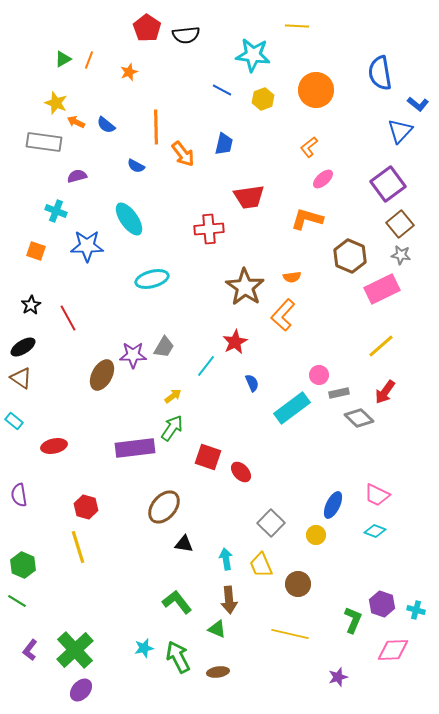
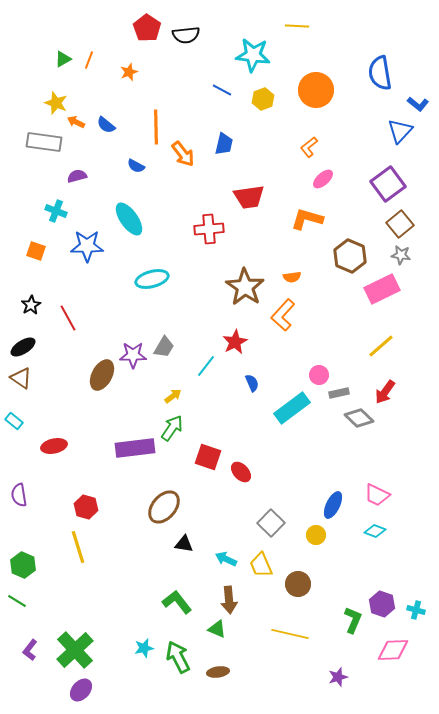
cyan arrow at (226, 559): rotated 55 degrees counterclockwise
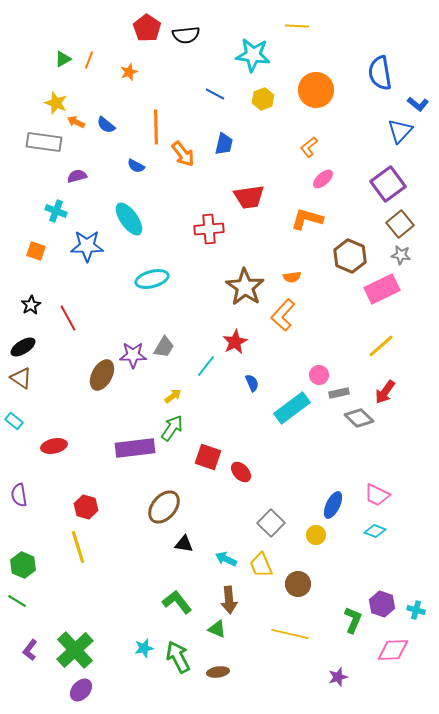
blue line at (222, 90): moved 7 px left, 4 px down
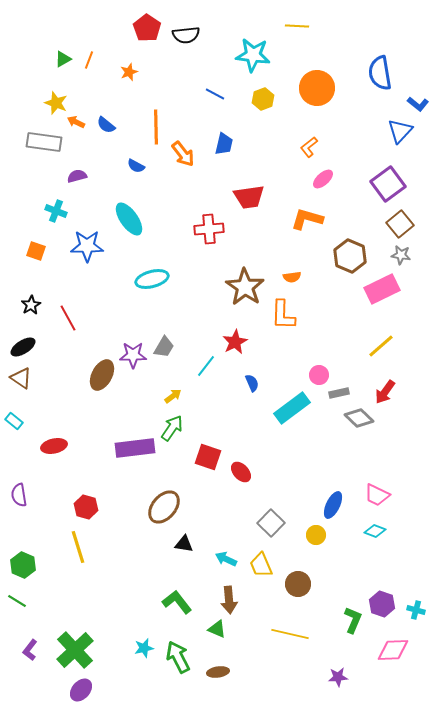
orange circle at (316, 90): moved 1 px right, 2 px up
orange L-shape at (283, 315): rotated 40 degrees counterclockwise
purple star at (338, 677): rotated 12 degrees clockwise
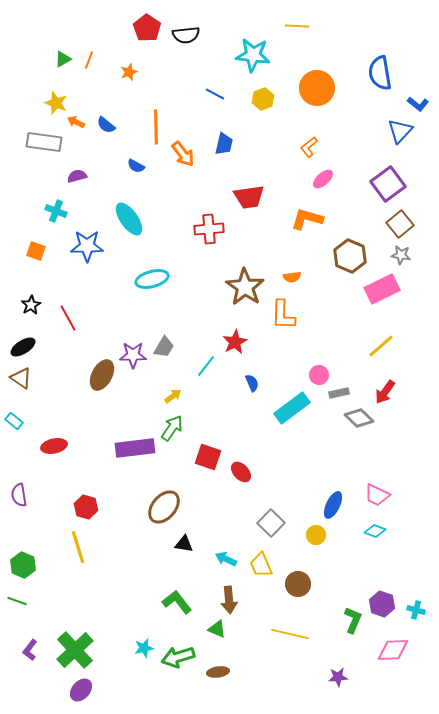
green line at (17, 601): rotated 12 degrees counterclockwise
green arrow at (178, 657): rotated 80 degrees counterclockwise
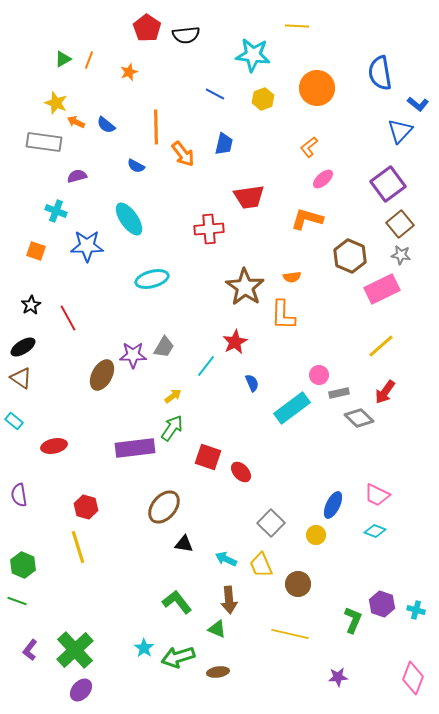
cyan star at (144, 648): rotated 24 degrees counterclockwise
pink diamond at (393, 650): moved 20 px right, 28 px down; rotated 68 degrees counterclockwise
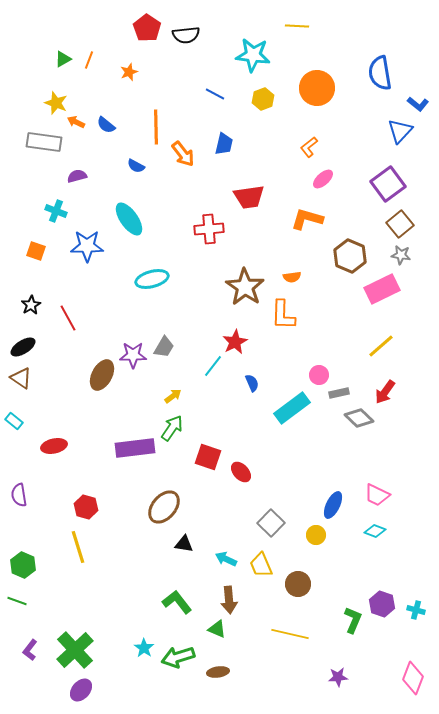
cyan line at (206, 366): moved 7 px right
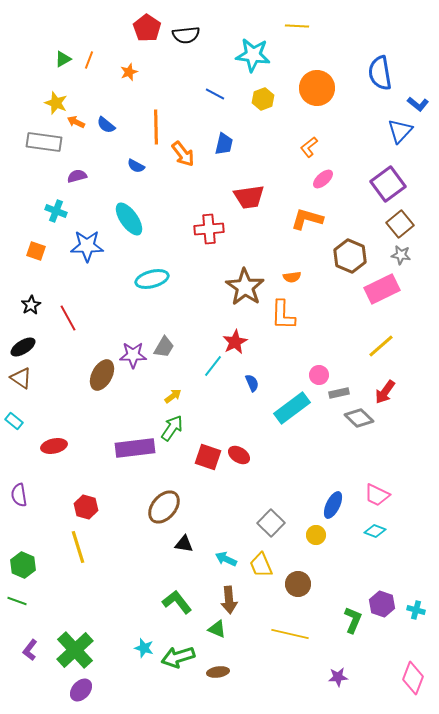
red ellipse at (241, 472): moved 2 px left, 17 px up; rotated 15 degrees counterclockwise
cyan star at (144, 648): rotated 18 degrees counterclockwise
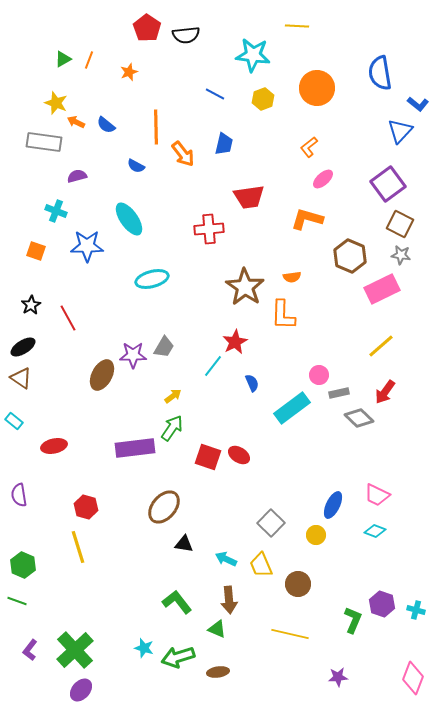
brown square at (400, 224): rotated 24 degrees counterclockwise
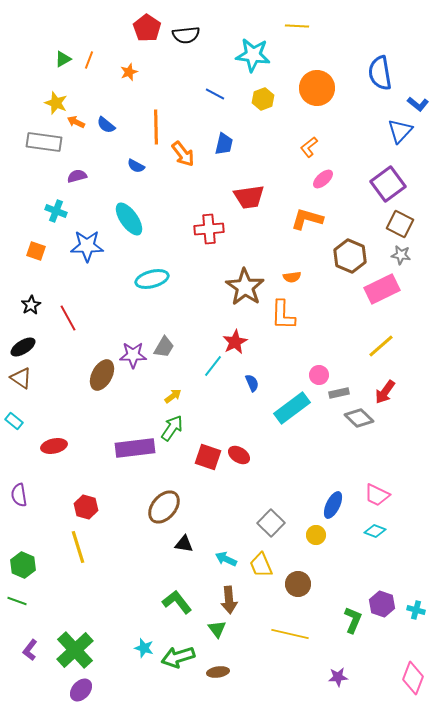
green triangle at (217, 629): rotated 30 degrees clockwise
